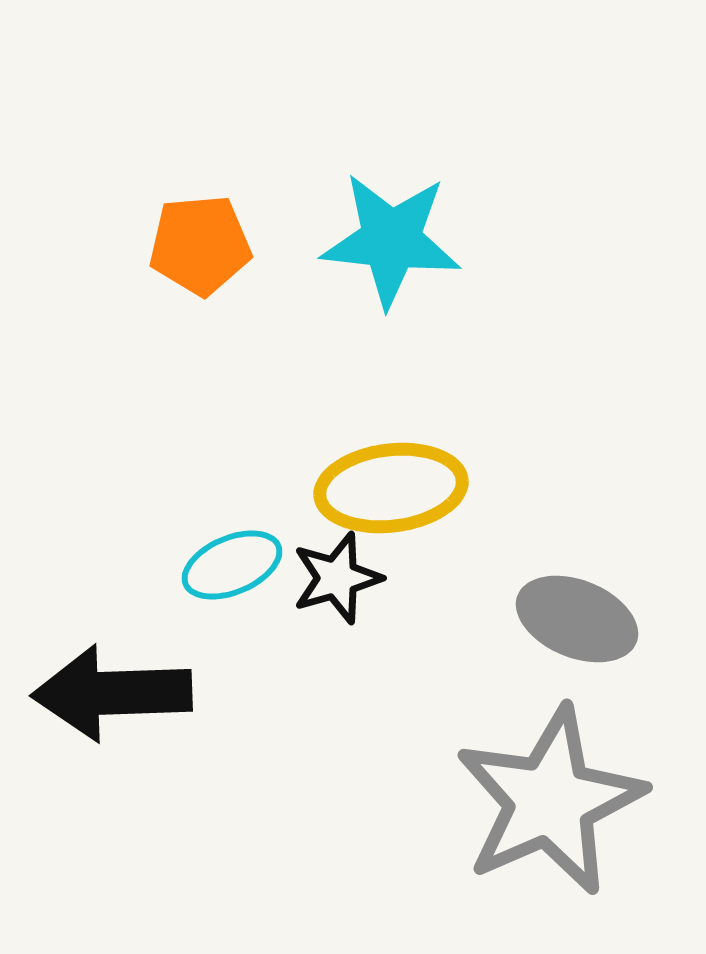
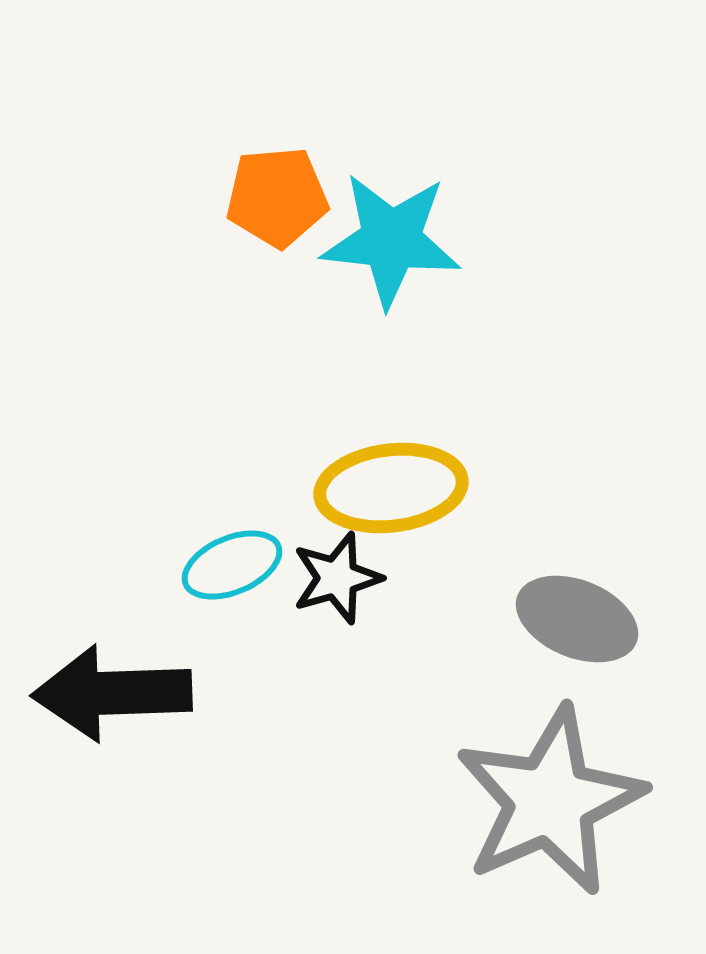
orange pentagon: moved 77 px right, 48 px up
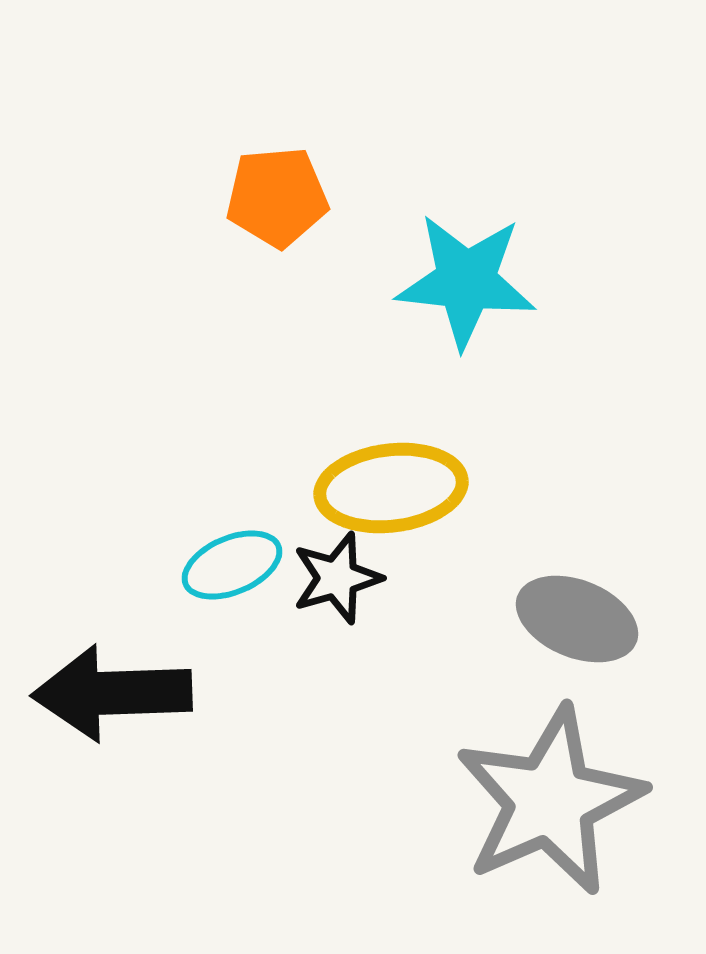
cyan star: moved 75 px right, 41 px down
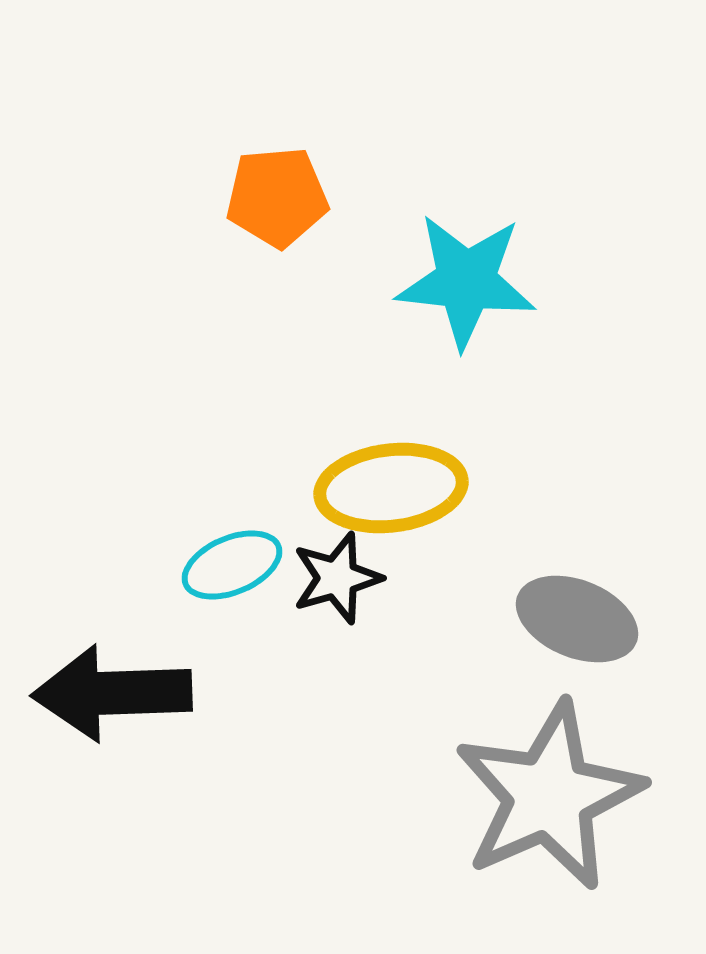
gray star: moved 1 px left, 5 px up
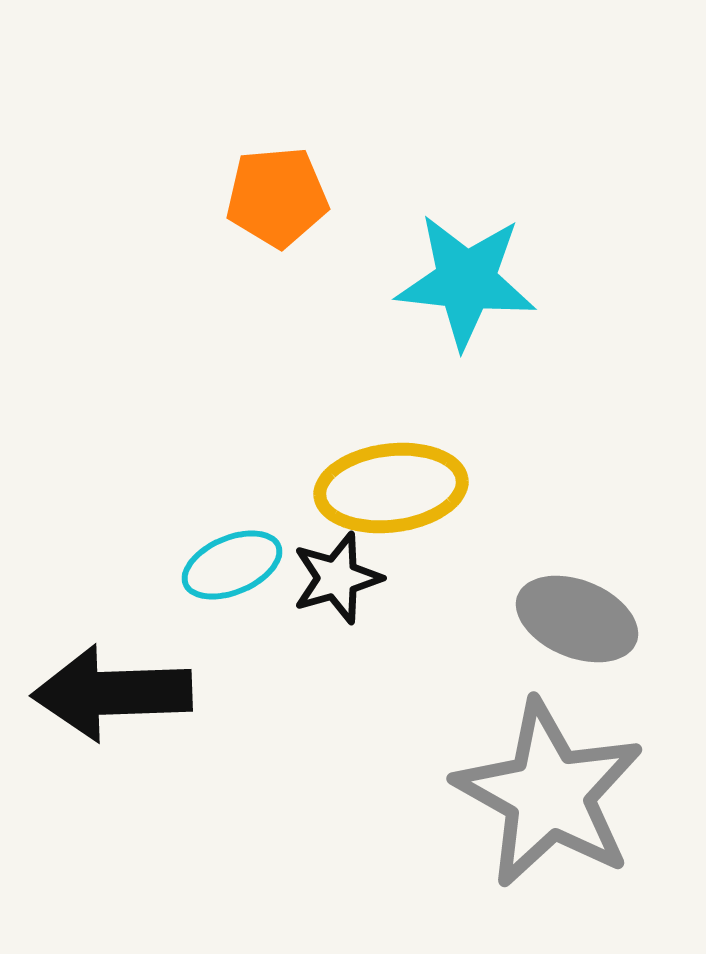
gray star: moved 2 px up; rotated 19 degrees counterclockwise
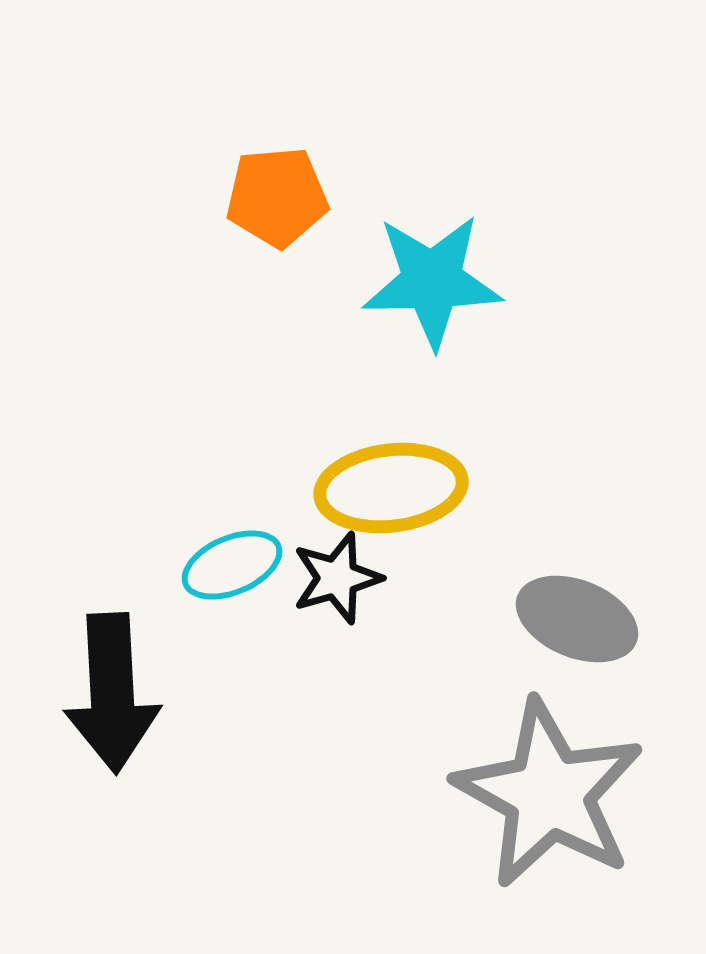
cyan star: moved 34 px left; rotated 7 degrees counterclockwise
black arrow: rotated 91 degrees counterclockwise
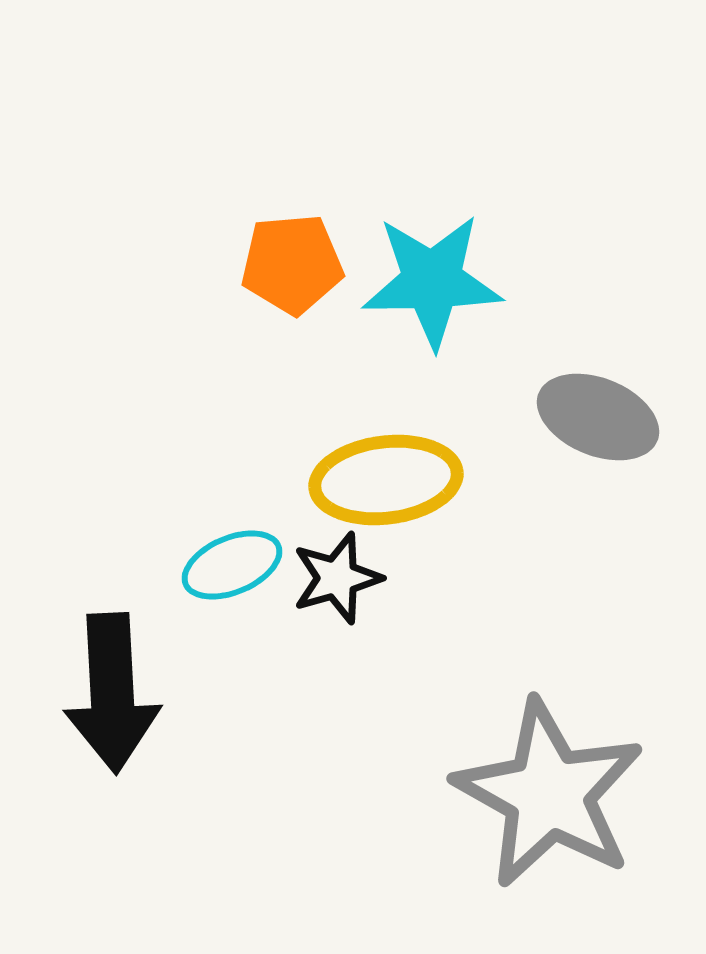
orange pentagon: moved 15 px right, 67 px down
yellow ellipse: moved 5 px left, 8 px up
gray ellipse: moved 21 px right, 202 px up
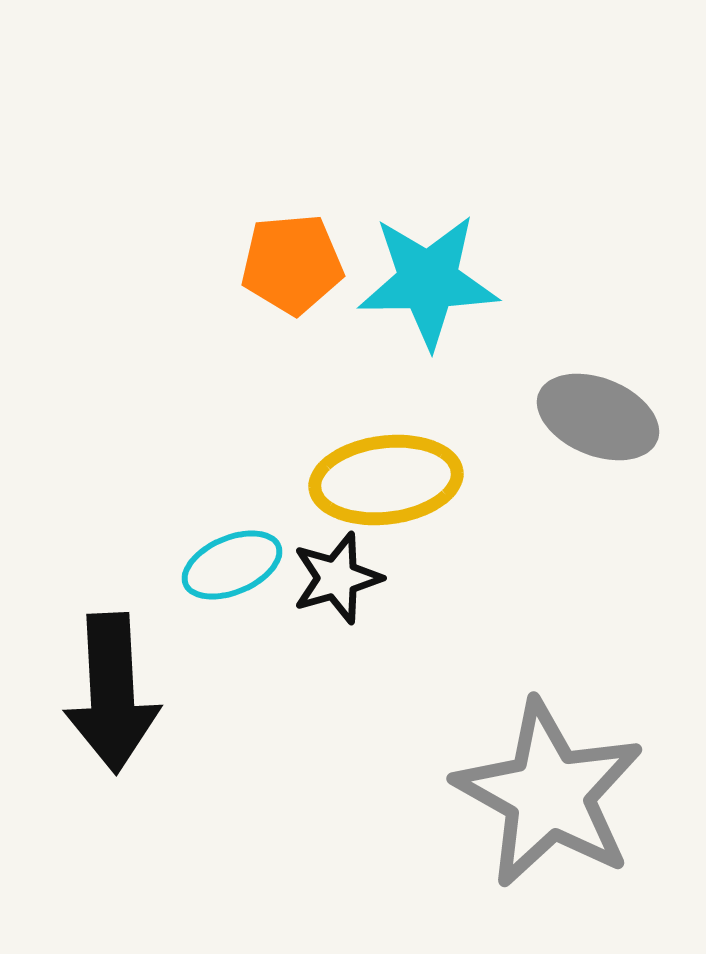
cyan star: moved 4 px left
